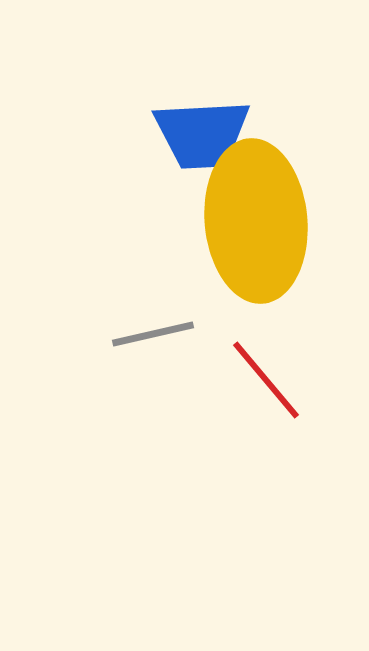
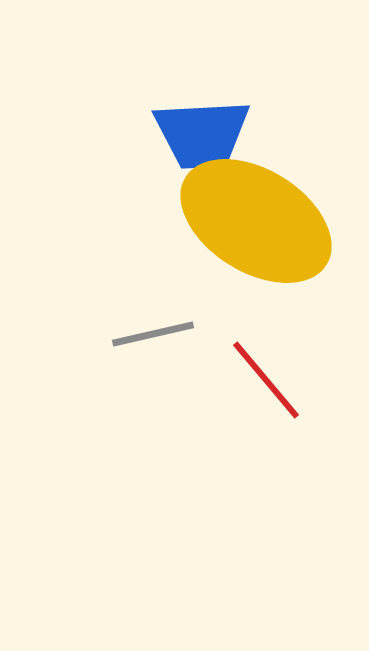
yellow ellipse: rotated 53 degrees counterclockwise
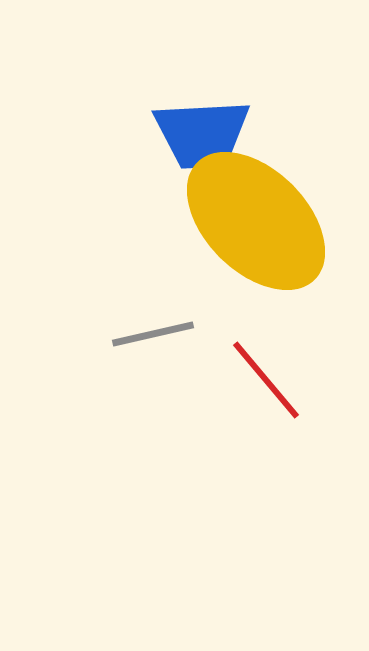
yellow ellipse: rotated 13 degrees clockwise
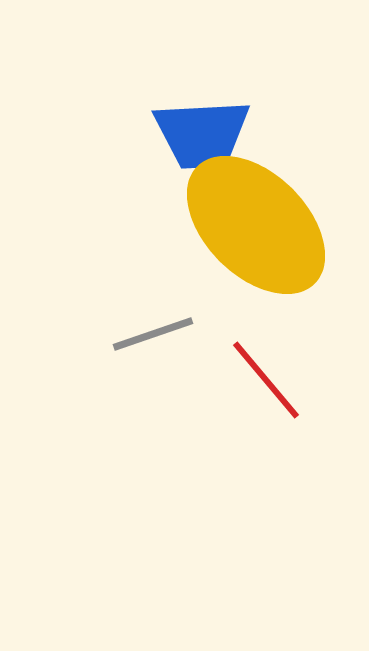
yellow ellipse: moved 4 px down
gray line: rotated 6 degrees counterclockwise
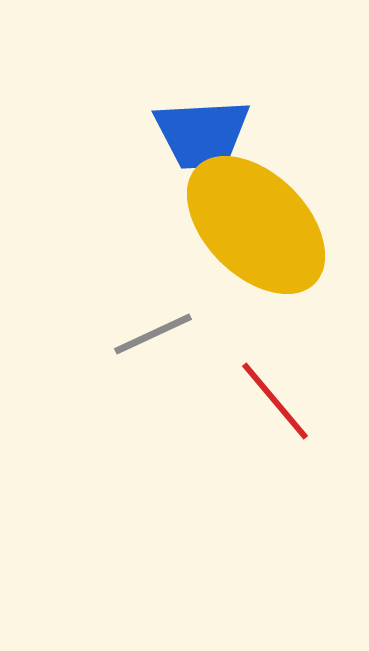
gray line: rotated 6 degrees counterclockwise
red line: moved 9 px right, 21 px down
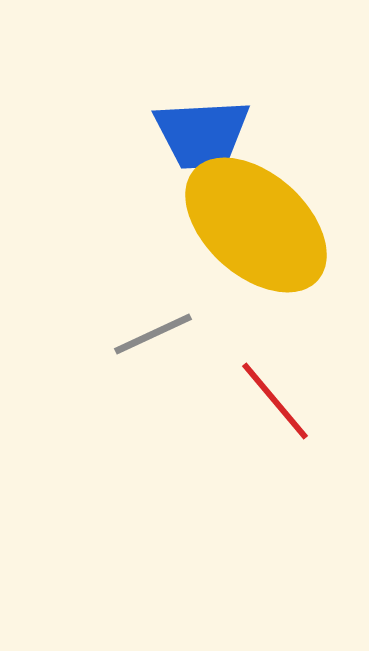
yellow ellipse: rotated 3 degrees counterclockwise
